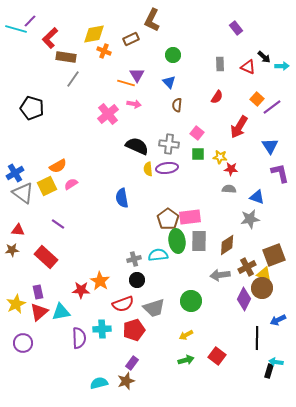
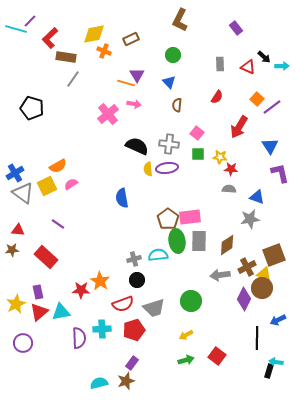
brown L-shape at (152, 20): moved 28 px right
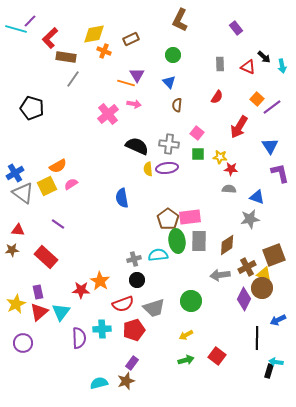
cyan arrow at (282, 66): rotated 80 degrees clockwise
cyan triangle at (61, 312): rotated 42 degrees counterclockwise
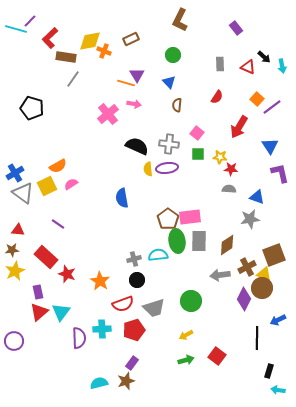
yellow diamond at (94, 34): moved 4 px left, 7 px down
red star at (81, 290): moved 14 px left, 16 px up; rotated 18 degrees clockwise
yellow star at (16, 304): moved 1 px left, 33 px up
purple circle at (23, 343): moved 9 px left, 2 px up
cyan arrow at (276, 362): moved 2 px right, 28 px down
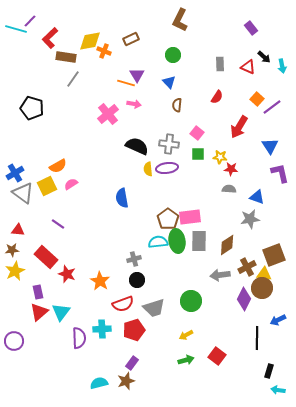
purple rectangle at (236, 28): moved 15 px right
cyan semicircle at (158, 255): moved 13 px up
yellow triangle at (264, 274): rotated 14 degrees counterclockwise
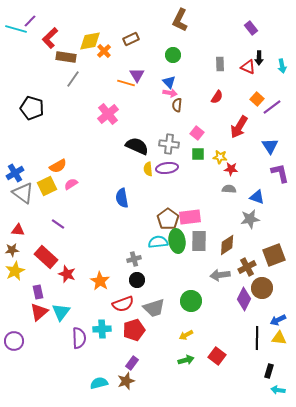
orange cross at (104, 51): rotated 24 degrees clockwise
black arrow at (264, 57): moved 5 px left, 1 px down; rotated 48 degrees clockwise
pink arrow at (134, 104): moved 36 px right, 11 px up
yellow triangle at (264, 274): moved 15 px right, 64 px down
